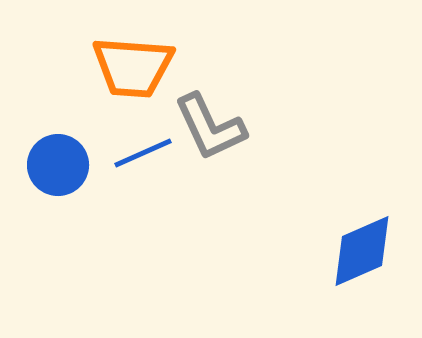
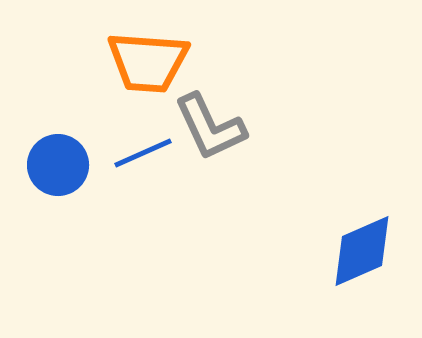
orange trapezoid: moved 15 px right, 5 px up
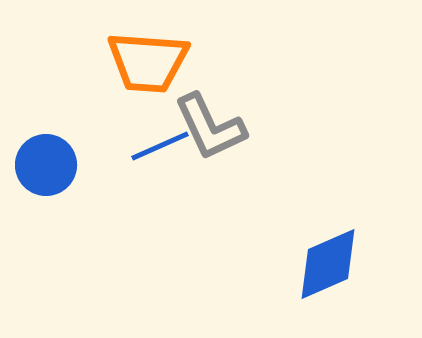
blue line: moved 17 px right, 7 px up
blue circle: moved 12 px left
blue diamond: moved 34 px left, 13 px down
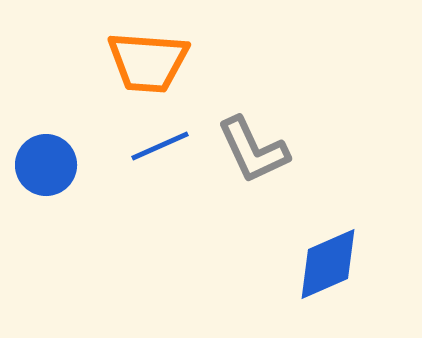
gray L-shape: moved 43 px right, 23 px down
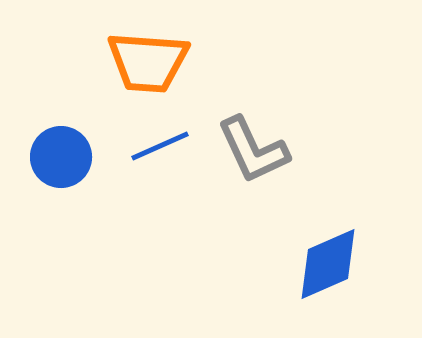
blue circle: moved 15 px right, 8 px up
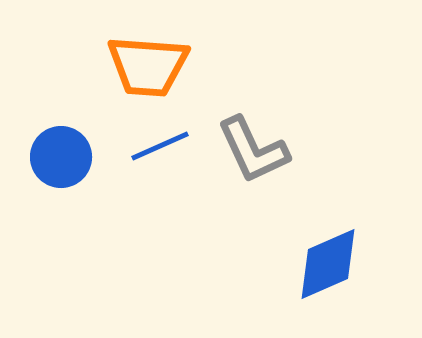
orange trapezoid: moved 4 px down
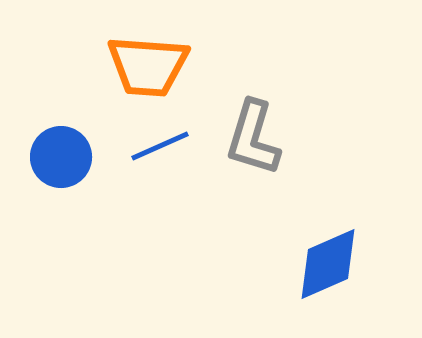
gray L-shape: moved 12 px up; rotated 42 degrees clockwise
